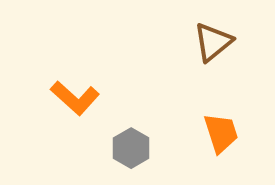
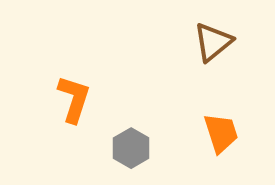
orange L-shape: moved 1 px left, 1 px down; rotated 114 degrees counterclockwise
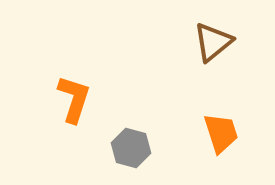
gray hexagon: rotated 15 degrees counterclockwise
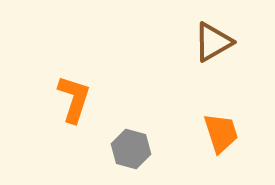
brown triangle: rotated 9 degrees clockwise
gray hexagon: moved 1 px down
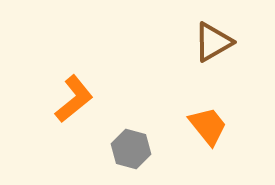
orange L-shape: rotated 33 degrees clockwise
orange trapezoid: moved 13 px left, 7 px up; rotated 21 degrees counterclockwise
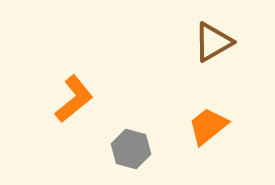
orange trapezoid: rotated 90 degrees counterclockwise
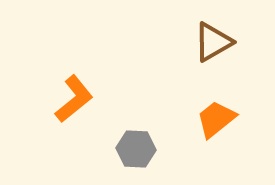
orange trapezoid: moved 8 px right, 7 px up
gray hexagon: moved 5 px right; rotated 12 degrees counterclockwise
